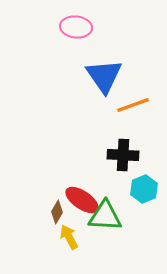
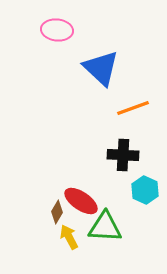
pink ellipse: moved 19 px left, 3 px down
blue triangle: moved 3 px left, 8 px up; rotated 12 degrees counterclockwise
orange line: moved 3 px down
cyan hexagon: moved 1 px right, 1 px down; rotated 12 degrees counterclockwise
red ellipse: moved 1 px left, 1 px down
green triangle: moved 11 px down
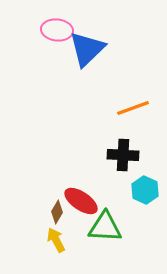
blue triangle: moved 14 px left, 19 px up; rotated 33 degrees clockwise
yellow arrow: moved 13 px left, 3 px down
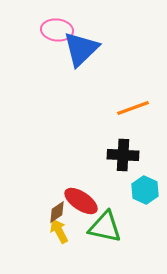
blue triangle: moved 6 px left
brown diamond: rotated 25 degrees clockwise
green triangle: rotated 9 degrees clockwise
yellow arrow: moved 3 px right, 9 px up
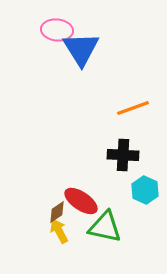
blue triangle: rotated 18 degrees counterclockwise
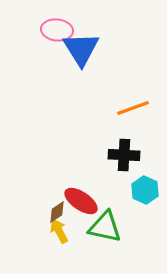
black cross: moved 1 px right
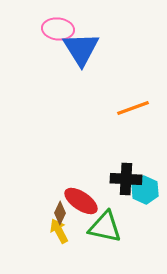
pink ellipse: moved 1 px right, 1 px up
black cross: moved 2 px right, 24 px down
brown diamond: moved 3 px right, 1 px down; rotated 30 degrees counterclockwise
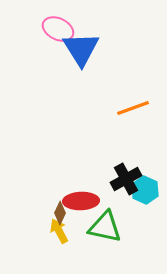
pink ellipse: rotated 20 degrees clockwise
black cross: rotated 32 degrees counterclockwise
red ellipse: rotated 36 degrees counterclockwise
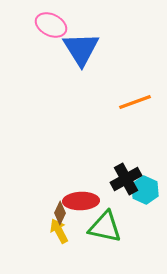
pink ellipse: moved 7 px left, 4 px up
orange line: moved 2 px right, 6 px up
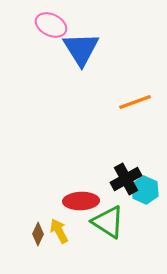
brown diamond: moved 22 px left, 21 px down
green triangle: moved 3 px right, 5 px up; rotated 21 degrees clockwise
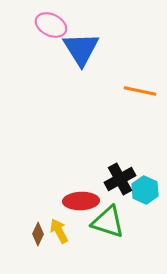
orange line: moved 5 px right, 11 px up; rotated 32 degrees clockwise
black cross: moved 6 px left
green triangle: rotated 15 degrees counterclockwise
